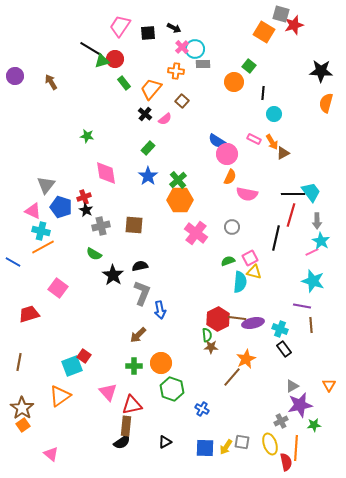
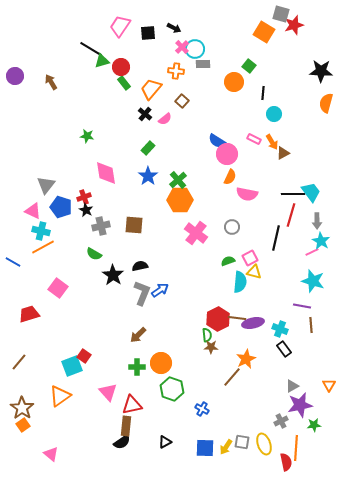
red circle at (115, 59): moved 6 px right, 8 px down
blue arrow at (160, 310): moved 20 px up; rotated 114 degrees counterclockwise
brown line at (19, 362): rotated 30 degrees clockwise
green cross at (134, 366): moved 3 px right, 1 px down
yellow ellipse at (270, 444): moved 6 px left
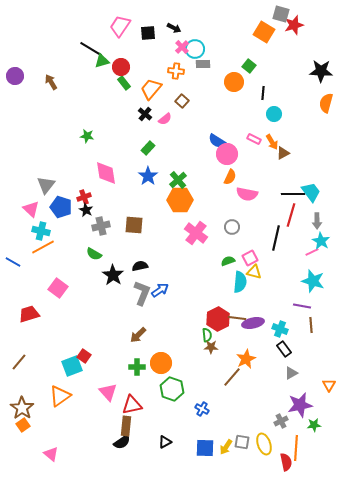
pink triangle at (33, 211): moved 2 px left, 2 px up; rotated 18 degrees clockwise
gray triangle at (292, 386): moved 1 px left, 13 px up
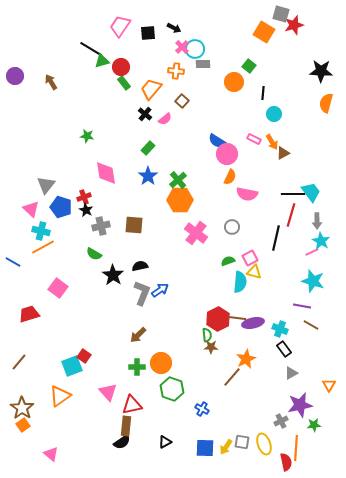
brown line at (311, 325): rotated 56 degrees counterclockwise
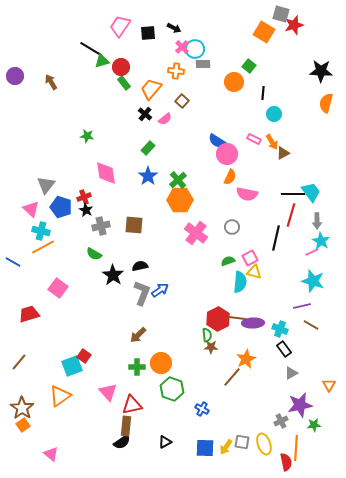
purple line at (302, 306): rotated 24 degrees counterclockwise
purple ellipse at (253, 323): rotated 10 degrees clockwise
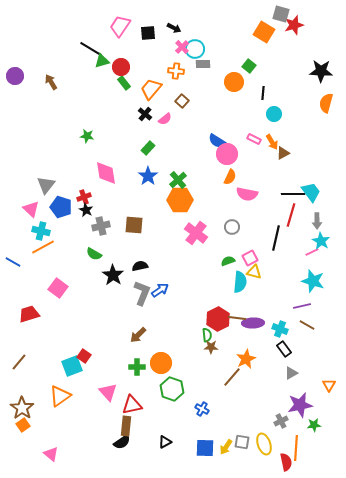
brown line at (311, 325): moved 4 px left
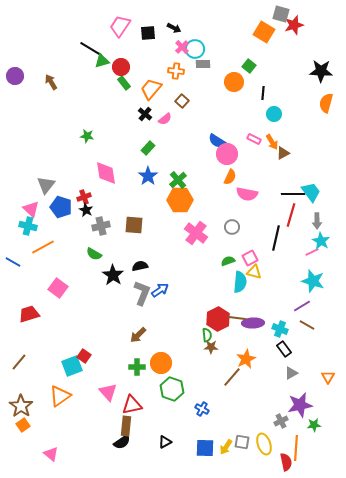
cyan cross at (41, 231): moved 13 px left, 5 px up
purple line at (302, 306): rotated 18 degrees counterclockwise
orange triangle at (329, 385): moved 1 px left, 8 px up
brown star at (22, 408): moved 1 px left, 2 px up
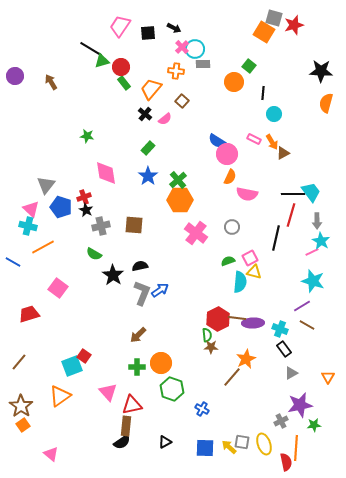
gray square at (281, 14): moved 7 px left, 4 px down
yellow arrow at (226, 447): moved 3 px right; rotated 98 degrees clockwise
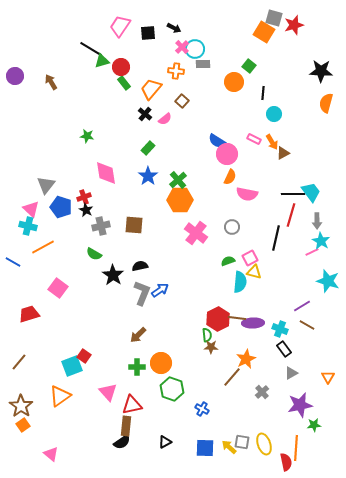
cyan star at (313, 281): moved 15 px right
gray cross at (281, 421): moved 19 px left, 29 px up; rotated 16 degrees counterclockwise
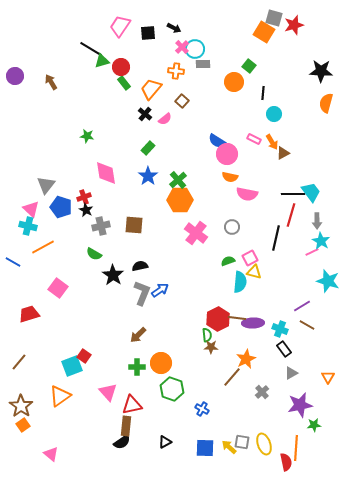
orange semicircle at (230, 177): rotated 77 degrees clockwise
